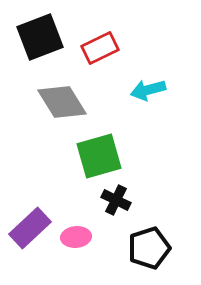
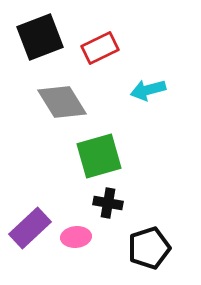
black cross: moved 8 px left, 3 px down; rotated 16 degrees counterclockwise
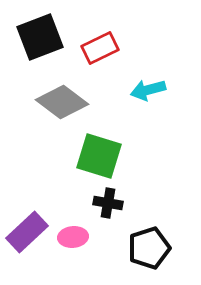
gray diamond: rotated 21 degrees counterclockwise
green square: rotated 33 degrees clockwise
purple rectangle: moved 3 px left, 4 px down
pink ellipse: moved 3 px left
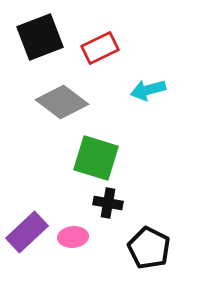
green square: moved 3 px left, 2 px down
black pentagon: rotated 27 degrees counterclockwise
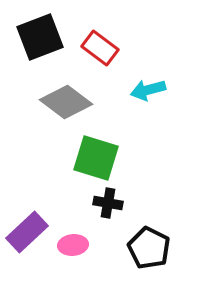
red rectangle: rotated 63 degrees clockwise
gray diamond: moved 4 px right
pink ellipse: moved 8 px down
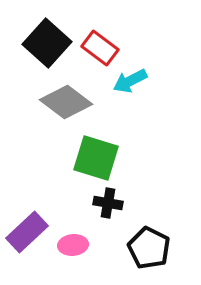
black square: moved 7 px right, 6 px down; rotated 27 degrees counterclockwise
cyan arrow: moved 18 px left, 9 px up; rotated 12 degrees counterclockwise
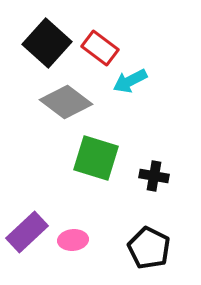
black cross: moved 46 px right, 27 px up
pink ellipse: moved 5 px up
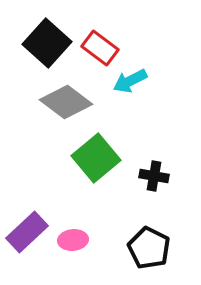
green square: rotated 33 degrees clockwise
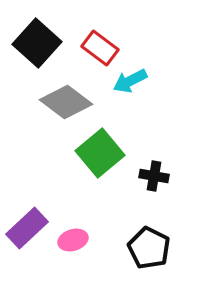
black square: moved 10 px left
green square: moved 4 px right, 5 px up
purple rectangle: moved 4 px up
pink ellipse: rotated 12 degrees counterclockwise
